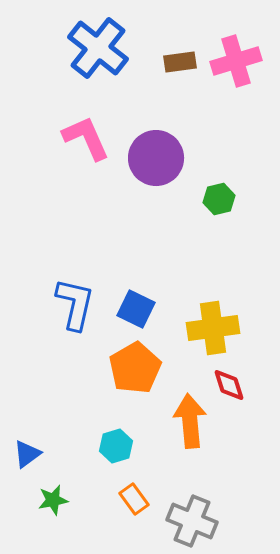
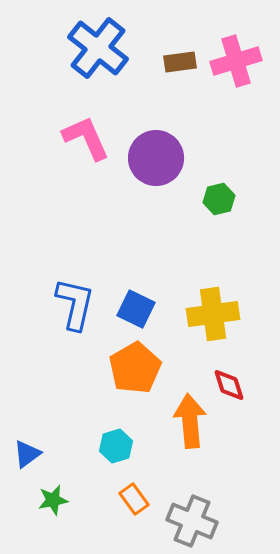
yellow cross: moved 14 px up
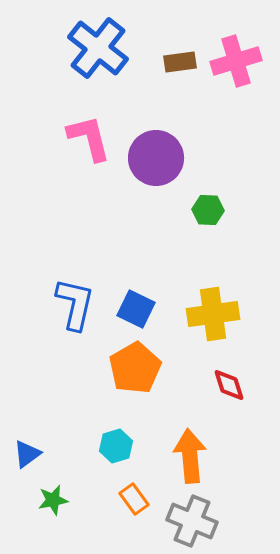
pink L-shape: moved 3 px right; rotated 10 degrees clockwise
green hexagon: moved 11 px left, 11 px down; rotated 16 degrees clockwise
orange arrow: moved 35 px down
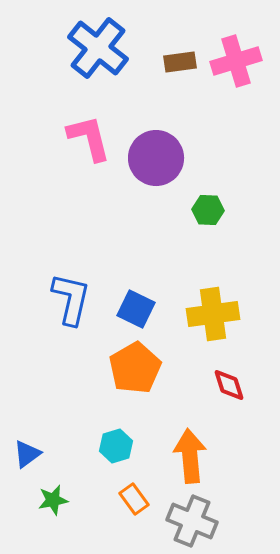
blue L-shape: moved 4 px left, 5 px up
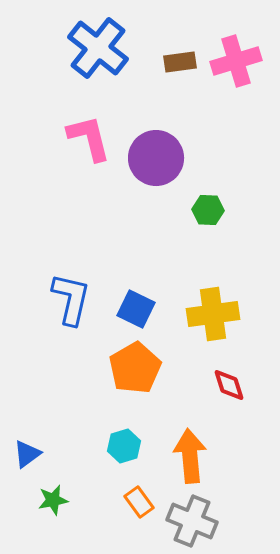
cyan hexagon: moved 8 px right
orange rectangle: moved 5 px right, 3 px down
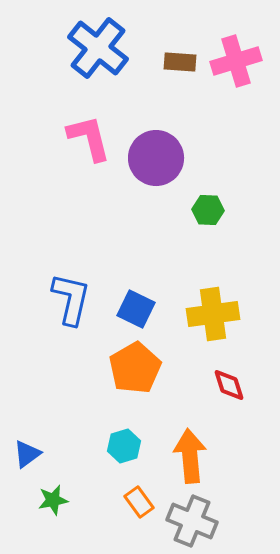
brown rectangle: rotated 12 degrees clockwise
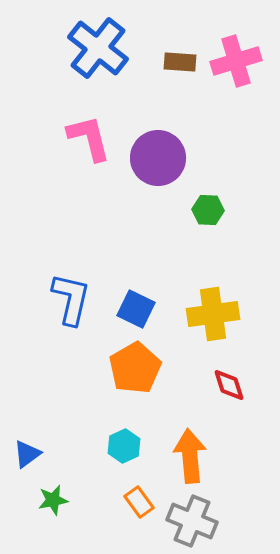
purple circle: moved 2 px right
cyan hexagon: rotated 8 degrees counterclockwise
